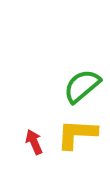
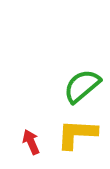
red arrow: moved 3 px left
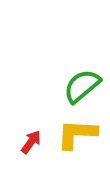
red arrow: rotated 60 degrees clockwise
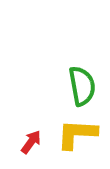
green semicircle: rotated 120 degrees clockwise
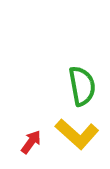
yellow L-shape: rotated 141 degrees counterclockwise
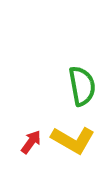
yellow L-shape: moved 4 px left, 6 px down; rotated 12 degrees counterclockwise
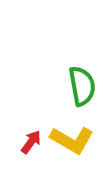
yellow L-shape: moved 1 px left
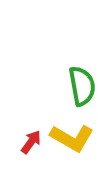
yellow L-shape: moved 2 px up
